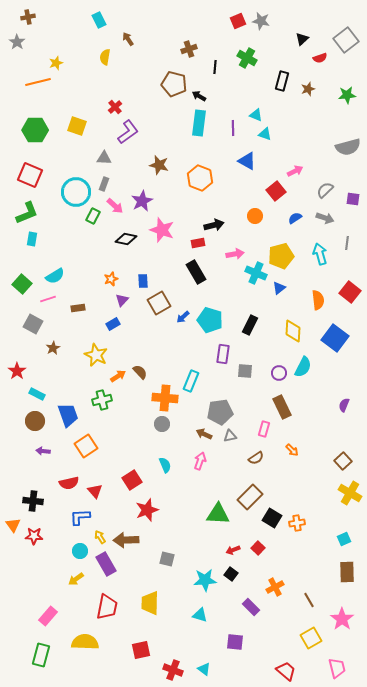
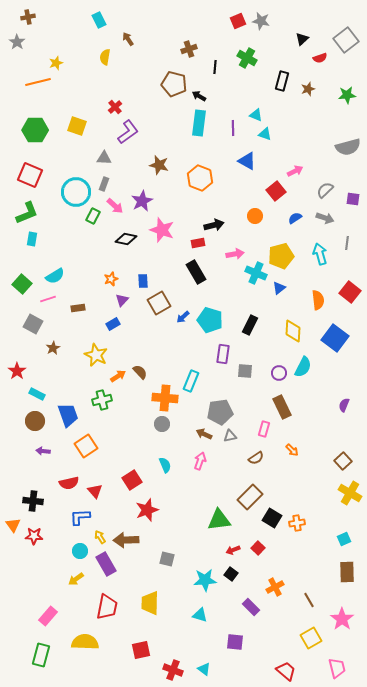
green triangle at (218, 514): moved 1 px right, 6 px down; rotated 10 degrees counterclockwise
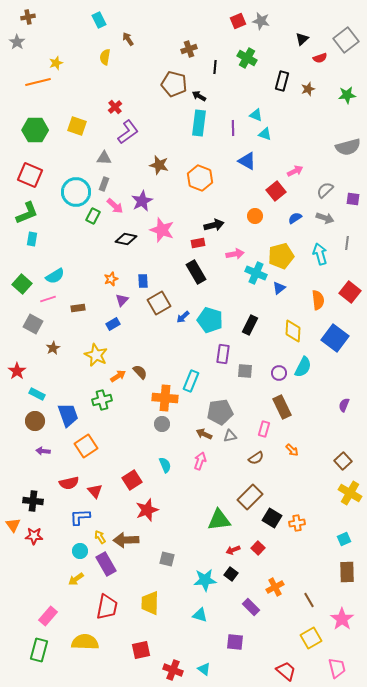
green rectangle at (41, 655): moved 2 px left, 5 px up
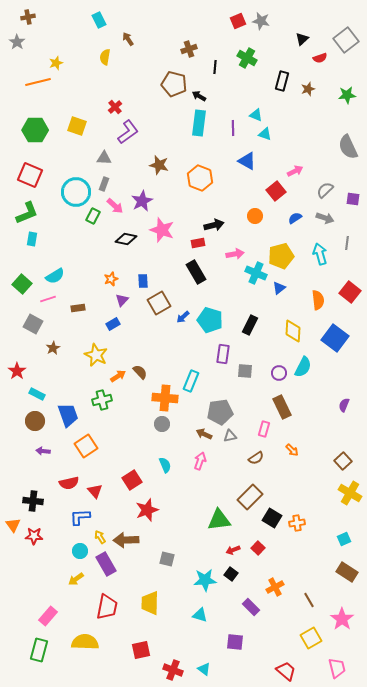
gray semicircle at (348, 147): rotated 80 degrees clockwise
brown rectangle at (347, 572): rotated 55 degrees counterclockwise
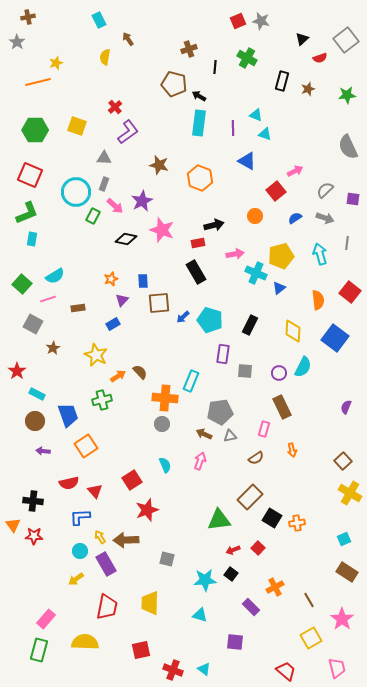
brown square at (159, 303): rotated 25 degrees clockwise
purple semicircle at (344, 405): moved 2 px right, 2 px down
orange arrow at (292, 450): rotated 32 degrees clockwise
pink rectangle at (48, 616): moved 2 px left, 3 px down
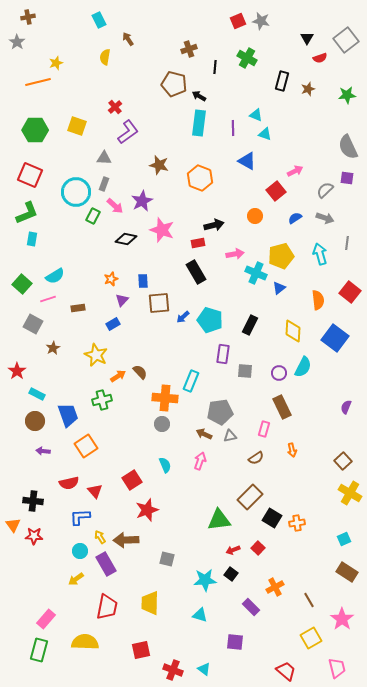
black triangle at (302, 39): moved 5 px right, 1 px up; rotated 16 degrees counterclockwise
purple square at (353, 199): moved 6 px left, 21 px up
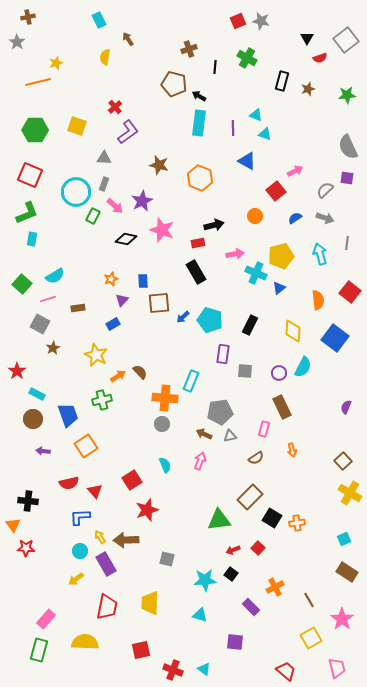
gray square at (33, 324): moved 7 px right
brown circle at (35, 421): moved 2 px left, 2 px up
black cross at (33, 501): moved 5 px left
red star at (34, 536): moved 8 px left, 12 px down
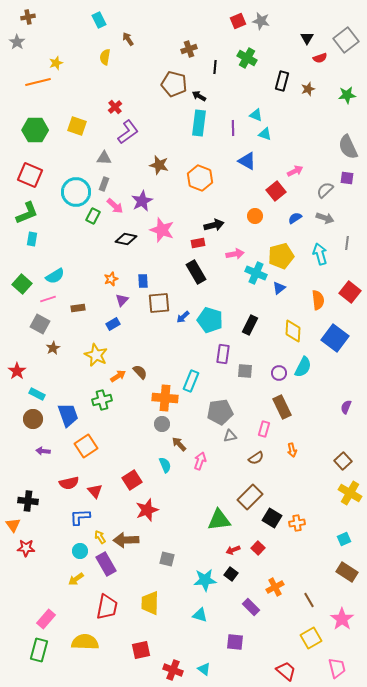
brown arrow at (204, 434): moved 25 px left, 10 px down; rotated 21 degrees clockwise
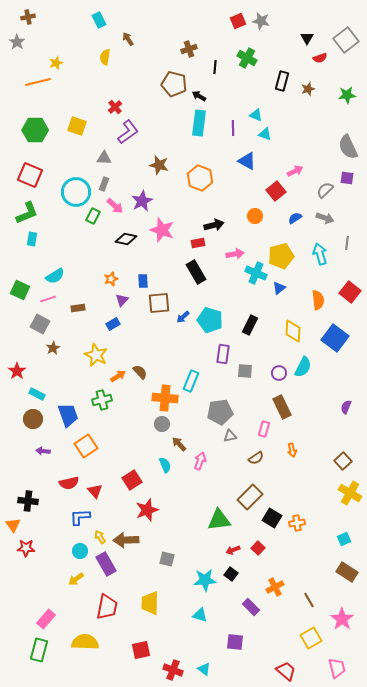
green square at (22, 284): moved 2 px left, 6 px down; rotated 18 degrees counterclockwise
